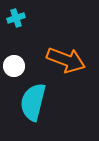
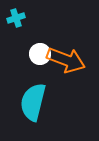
white circle: moved 26 px right, 12 px up
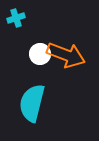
orange arrow: moved 5 px up
cyan semicircle: moved 1 px left, 1 px down
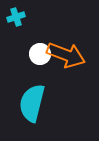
cyan cross: moved 1 px up
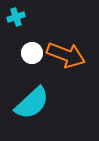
white circle: moved 8 px left, 1 px up
cyan semicircle: rotated 147 degrees counterclockwise
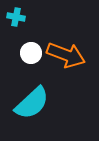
cyan cross: rotated 30 degrees clockwise
white circle: moved 1 px left
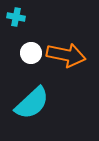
orange arrow: rotated 9 degrees counterclockwise
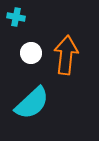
orange arrow: rotated 96 degrees counterclockwise
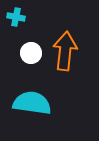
orange arrow: moved 1 px left, 4 px up
cyan semicircle: rotated 129 degrees counterclockwise
